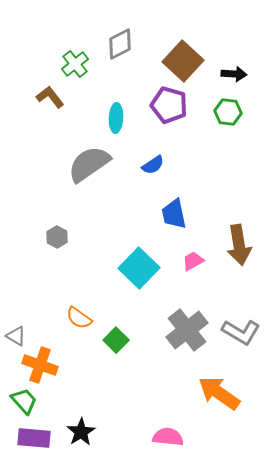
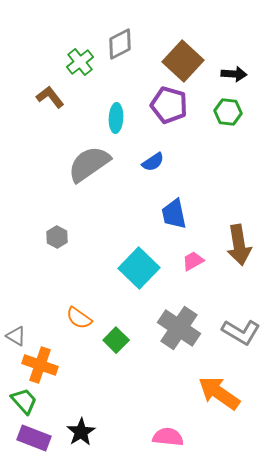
green cross: moved 5 px right, 2 px up
blue semicircle: moved 3 px up
gray cross: moved 8 px left, 2 px up; rotated 18 degrees counterclockwise
purple rectangle: rotated 16 degrees clockwise
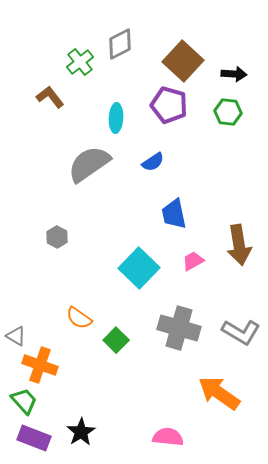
gray cross: rotated 18 degrees counterclockwise
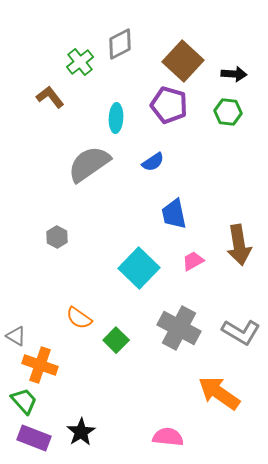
gray cross: rotated 12 degrees clockwise
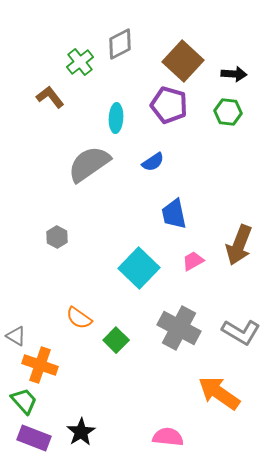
brown arrow: rotated 30 degrees clockwise
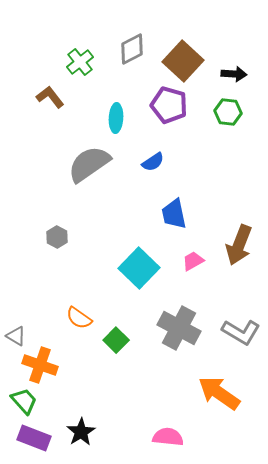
gray diamond: moved 12 px right, 5 px down
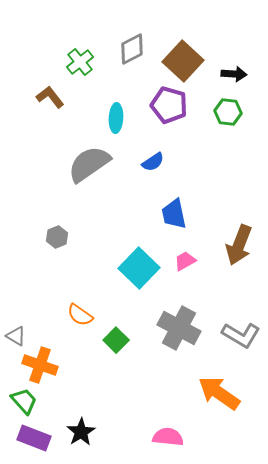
gray hexagon: rotated 10 degrees clockwise
pink trapezoid: moved 8 px left
orange semicircle: moved 1 px right, 3 px up
gray L-shape: moved 3 px down
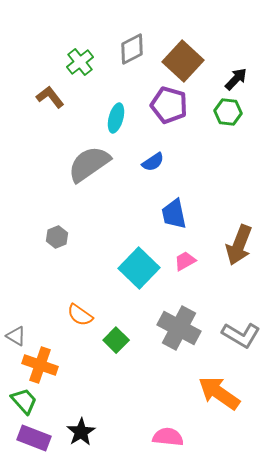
black arrow: moved 2 px right, 5 px down; rotated 50 degrees counterclockwise
cyan ellipse: rotated 12 degrees clockwise
